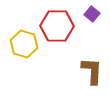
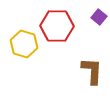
purple square: moved 7 px right, 3 px down
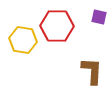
purple square: rotated 28 degrees counterclockwise
yellow hexagon: moved 1 px left, 4 px up; rotated 8 degrees counterclockwise
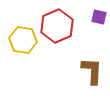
red hexagon: rotated 24 degrees counterclockwise
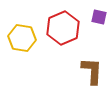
red hexagon: moved 6 px right, 2 px down
yellow hexagon: moved 1 px left, 2 px up
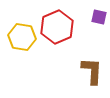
red hexagon: moved 6 px left, 1 px up
yellow hexagon: moved 1 px up
